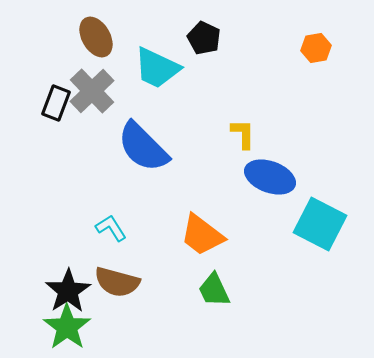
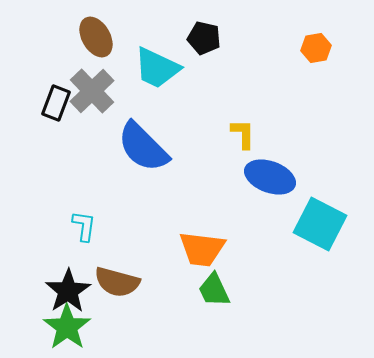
black pentagon: rotated 12 degrees counterclockwise
cyan L-shape: moved 27 px left, 2 px up; rotated 40 degrees clockwise
orange trapezoid: moved 14 px down; rotated 30 degrees counterclockwise
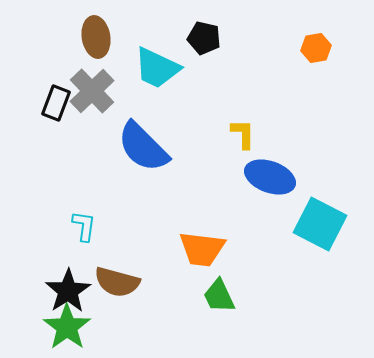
brown ellipse: rotated 21 degrees clockwise
green trapezoid: moved 5 px right, 6 px down
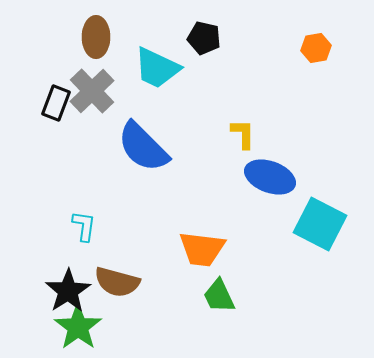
brown ellipse: rotated 9 degrees clockwise
green star: moved 11 px right
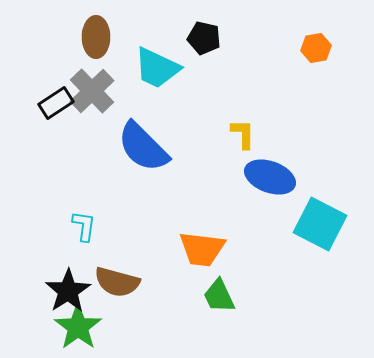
black rectangle: rotated 36 degrees clockwise
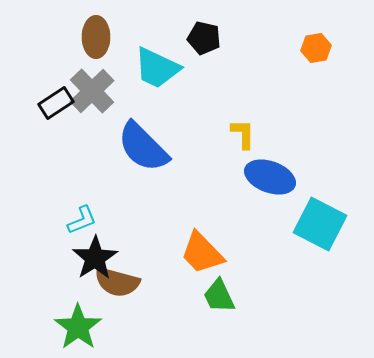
cyan L-shape: moved 2 px left, 6 px up; rotated 60 degrees clockwise
orange trapezoid: moved 4 px down; rotated 39 degrees clockwise
black star: moved 27 px right, 33 px up
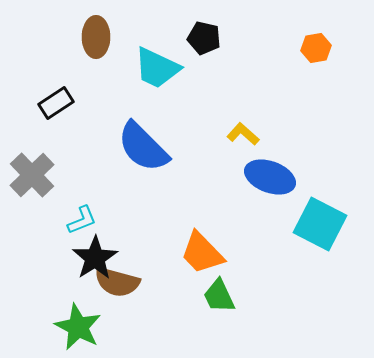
gray cross: moved 60 px left, 84 px down
yellow L-shape: rotated 48 degrees counterclockwise
green star: rotated 9 degrees counterclockwise
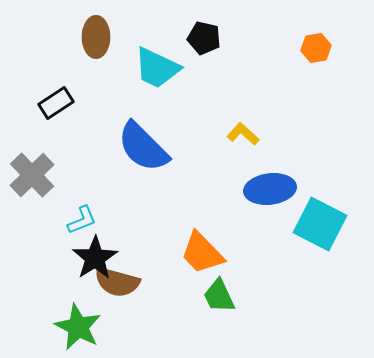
blue ellipse: moved 12 px down; rotated 27 degrees counterclockwise
